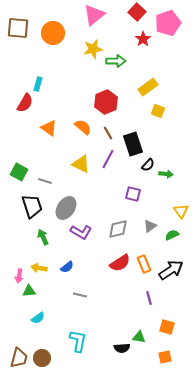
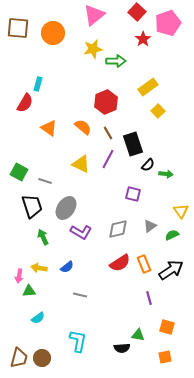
yellow square at (158, 111): rotated 24 degrees clockwise
green triangle at (139, 337): moved 1 px left, 2 px up
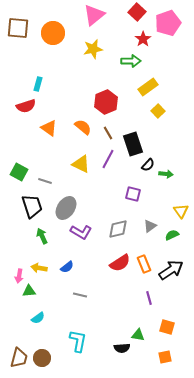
green arrow at (116, 61): moved 15 px right
red semicircle at (25, 103): moved 1 px right, 3 px down; rotated 42 degrees clockwise
green arrow at (43, 237): moved 1 px left, 1 px up
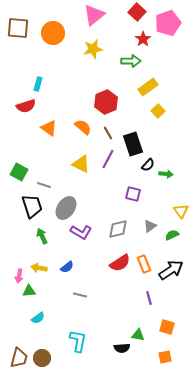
gray line at (45, 181): moved 1 px left, 4 px down
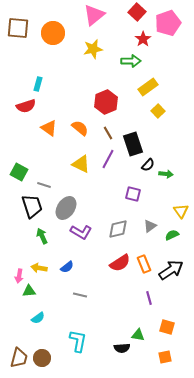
orange semicircle at (83, 127): moved 3 px left, 1 px down
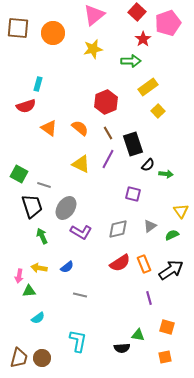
green square at (19, 172): moved 2 px down
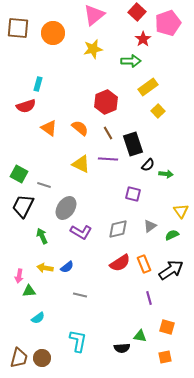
purple line at (108, 159): rotated 66 degrees clockwise
black trapezoid at (32, 206): moved 9 px left; rotated 135 degrees counterclockwise
yellow arrow at (39, 268): moved 6 px right
green triangle at (138, 335): moved 2 px right, 1 px down
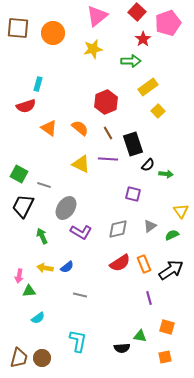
pink triangle at (94, 15): moved 3 px right, 1 px down
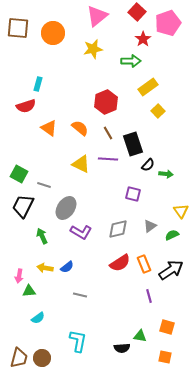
purple line at (149, 298): moved 2 px up
orange square at (165, 357): rotated 24 degrees clockwise
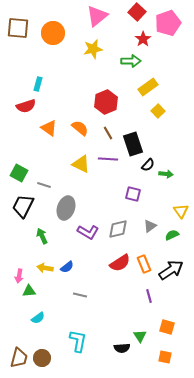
green square at (19, 174): moved 1 px up
gray ellipse at (66, 208): rotated 15 degrees counterclockwise
purple L-shape at (81, 232): moved 7 px right
green triangle at (140, 336): rotated 48 degrees clockwise
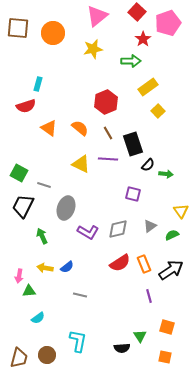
brown circle at (42, 358): moved 5 px right, 3 px up
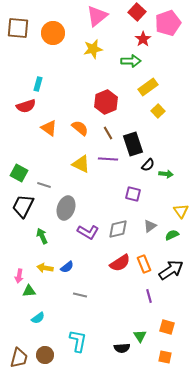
brown circle at (47, 355): moved 2 px left
